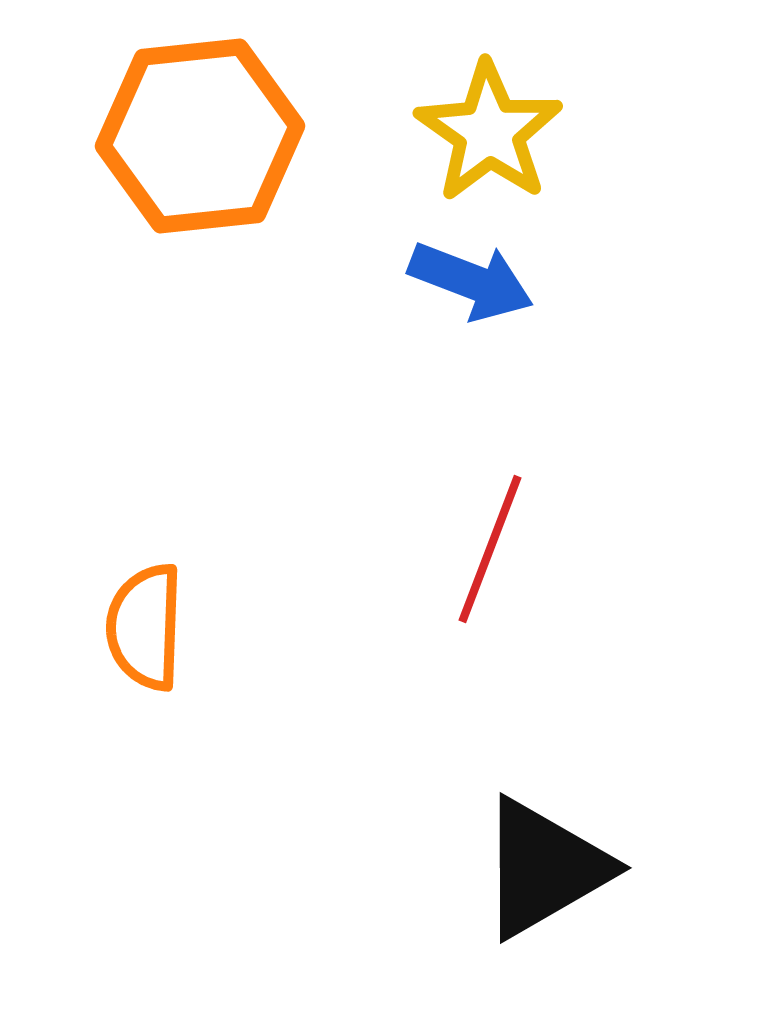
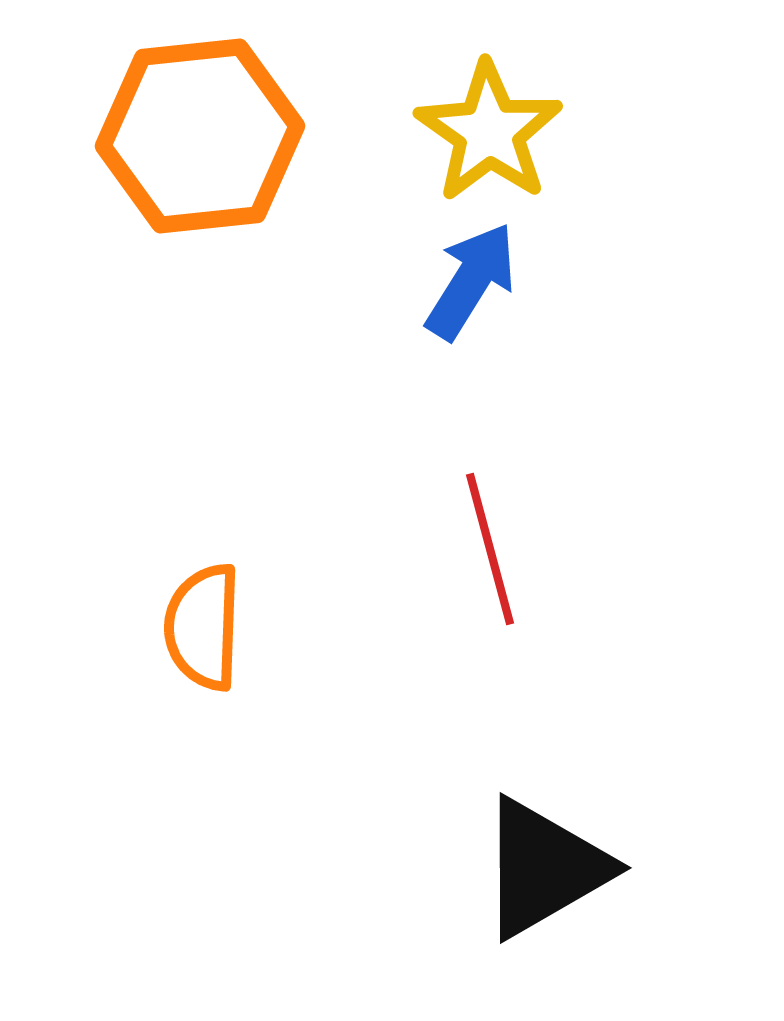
blue arrow: rotated 79 degrees counterclockwise
red line: rotated 36 degrees counterclockwise
orange semicircle: moved 58 px right
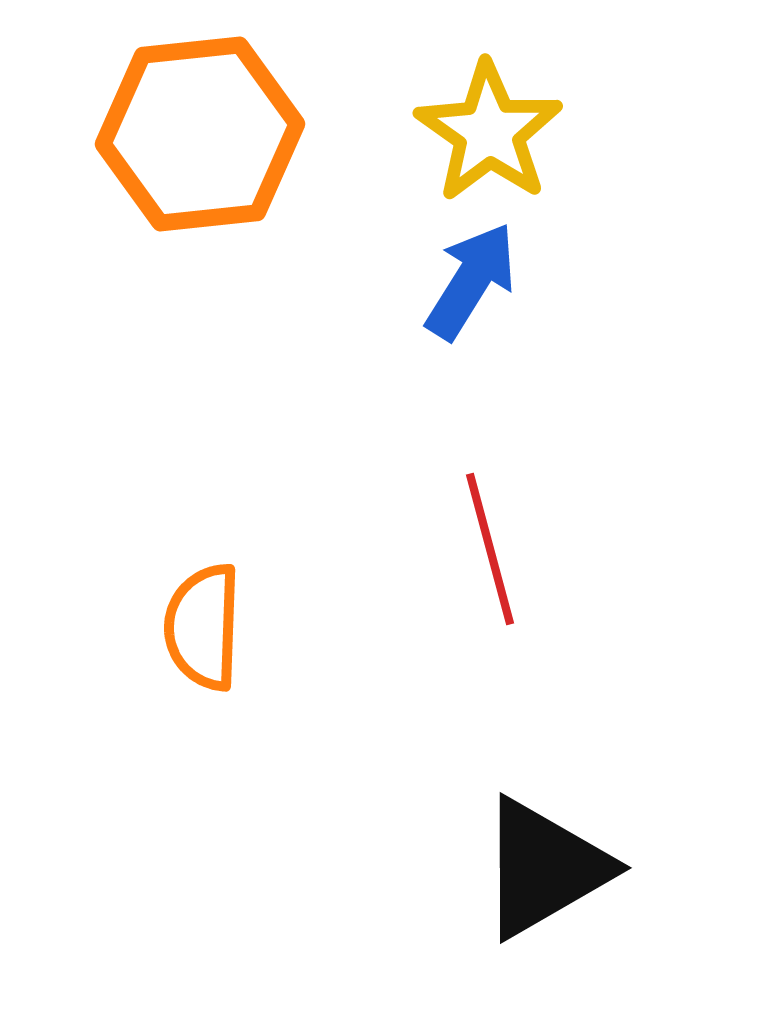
orange hexagon: moved 2 px up
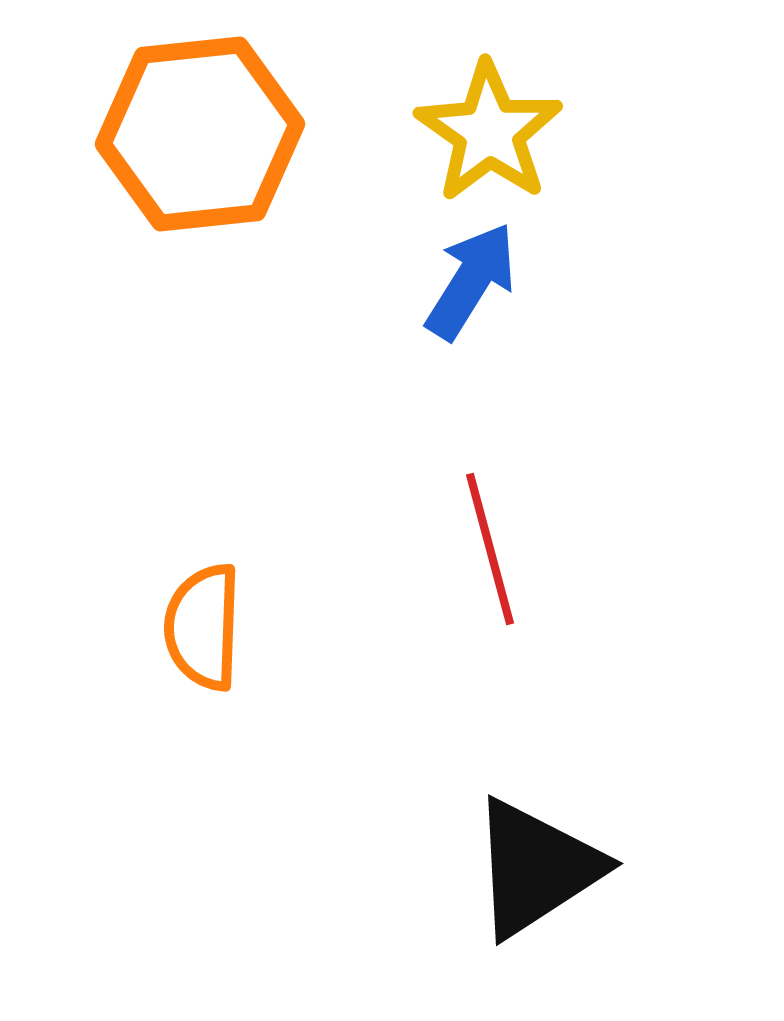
black triangle: moved 8 px left; rotated 3 degrees counterclockwise
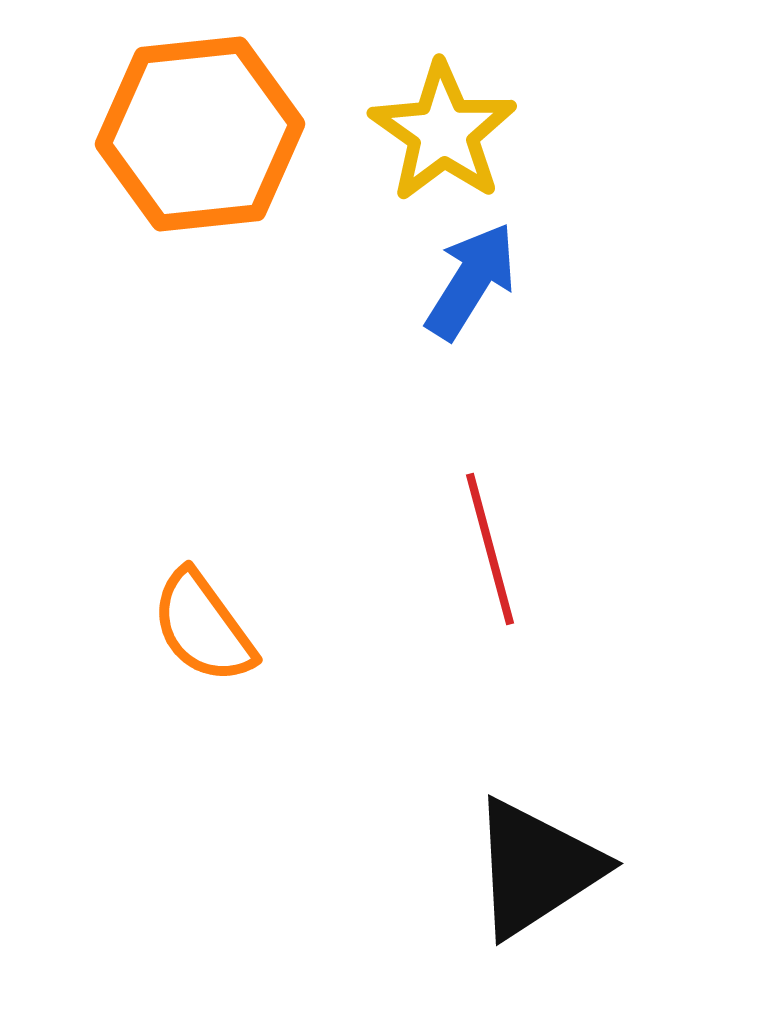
yellow star: moved 46 px left
orange semicircle: rotated 38 degrees counterclockwise
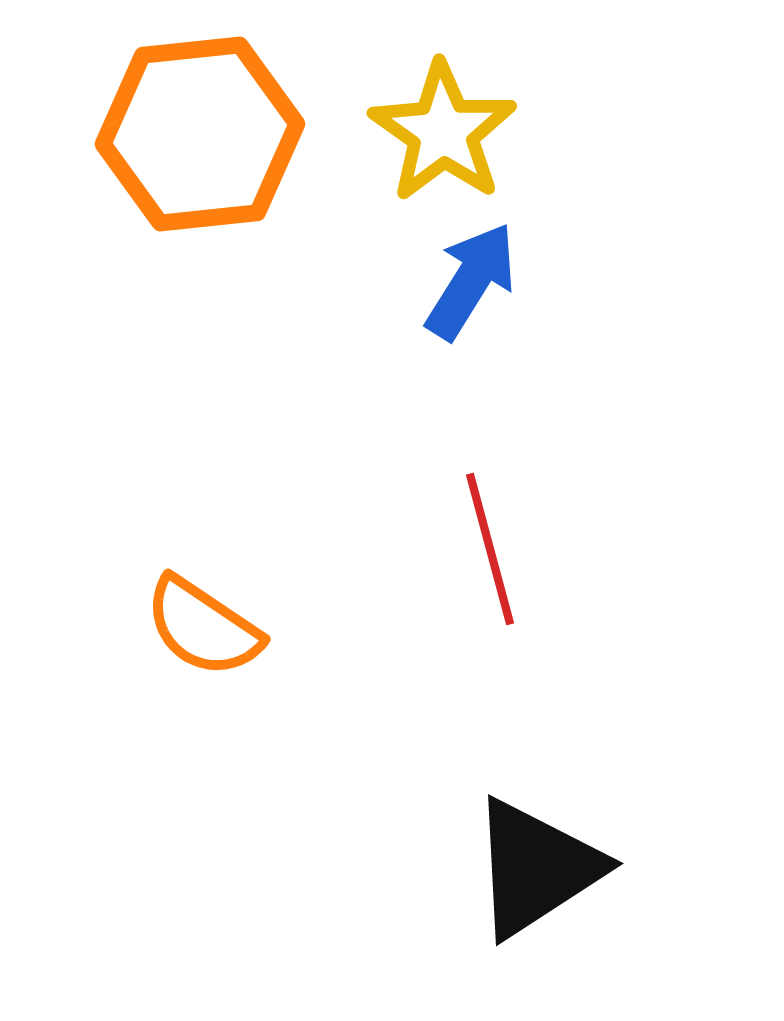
orange semicircle: rotated 20 degrees counterclockwise
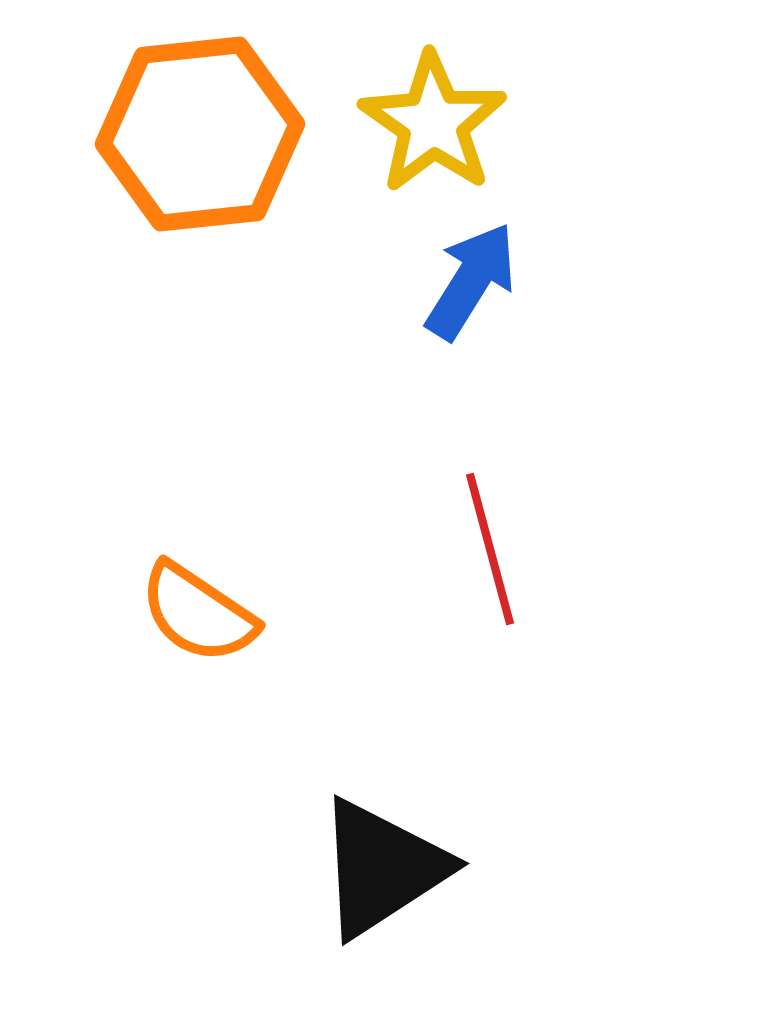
yellow star: moved 10 px left, 9 px up
orange semicircle: moved 5 px left, 14 px up
black triangle: moved 154 px left
